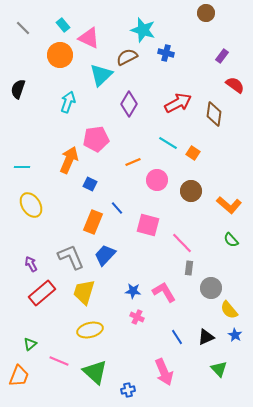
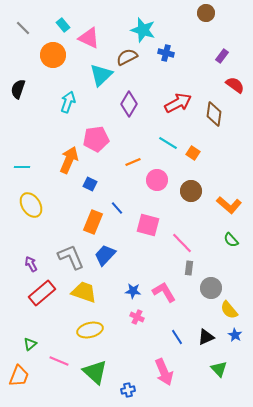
orange circle at (60, 55): moved 7 px left
yellow trapezoid at (84, 292): rotated 92 degrees clockwise
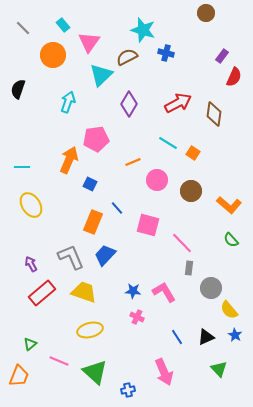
pink triangle at (89, 38): moved 4 px down; rotated 40 degrees clockwise
red semicircle at (235, 85): moved 1 px left, 8 px up; rotated 78 degrees clockwise
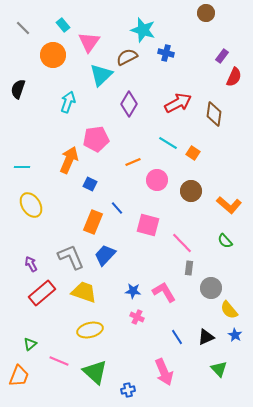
green semicircle at (231, 240): moved 6 px left, 1 px down
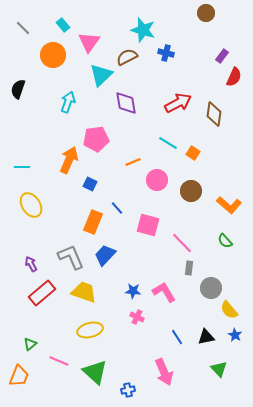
purple diamond at (129, 104): moved 3 px left, 1 px up; rotated 40 degrees counterclockwise
black triangle at (206, 337): rotated 12 degrees clockwise
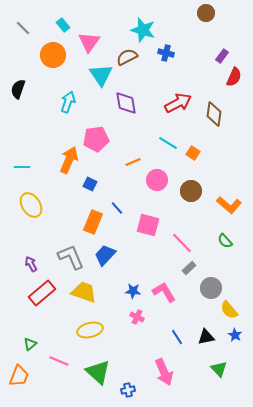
cyan triangle at (101, 75): rotated 20 degrees counterclockwise
gray rectangle at (189, 268): rotated 40 degrees clockwise
green triangle at (95, 372): moved 3 px right
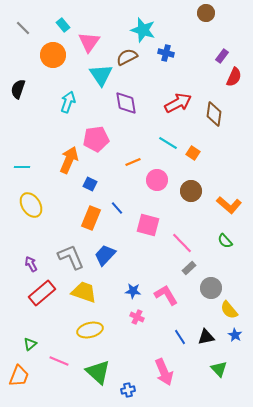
orange rectangle at (93, 222): moved 2 px left, 4 px up
pink L-shape at (164, 292): moved 2 px right, 3 px down
blue line at (177, 337): moved 3 px right
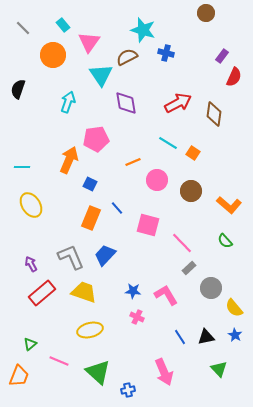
yellow semicircle at (229, 310): moved 5 px right, 2 px up
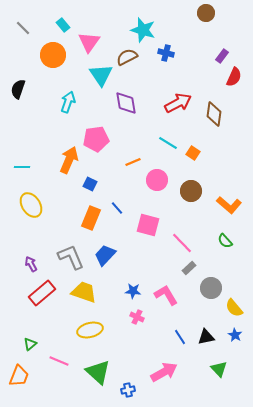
pink arrow at (164, 372): rotated 96 degrees counterclockwise
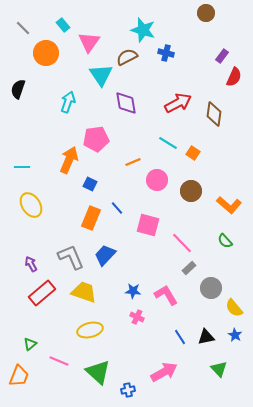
orange circle at (53, 55): moved 7 px left, 2 px up
